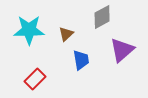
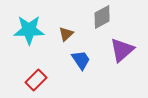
blue trapezoid: rotated 25 degrees counterclockwise
red rectangle: moved 1 px right, 1 px down
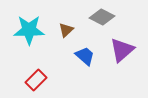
gray diamond: rotated 55 degrees clockwise
brown triangle: moved 4 px up
blue trapezoid: moved 4 px right, 4 px up; rotated 15 degrees counterclockwise
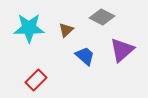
cyan star: moved 2 px up
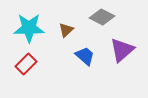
red rectangle: moved 10 px left, 16 px up
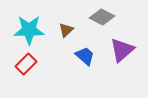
cyan star: moved 2 px down
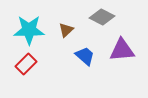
purple triangle: rotated 36 degrees clockwise
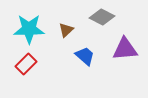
cyan star: moved 1 px up
purple triangle: moved 3 px right, 1 px up
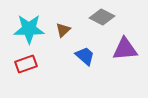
brown triangle: moved 3 px left
red rectangle: rotated 25 degrees clockwise
